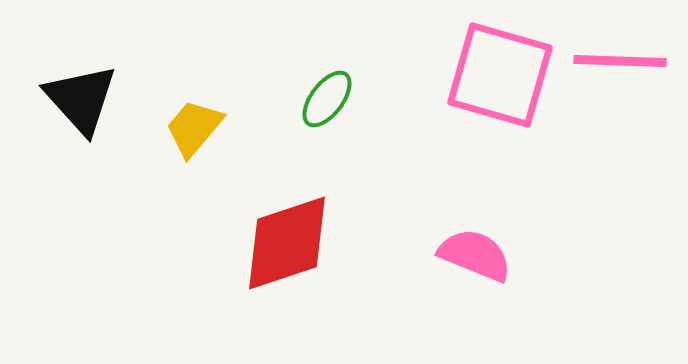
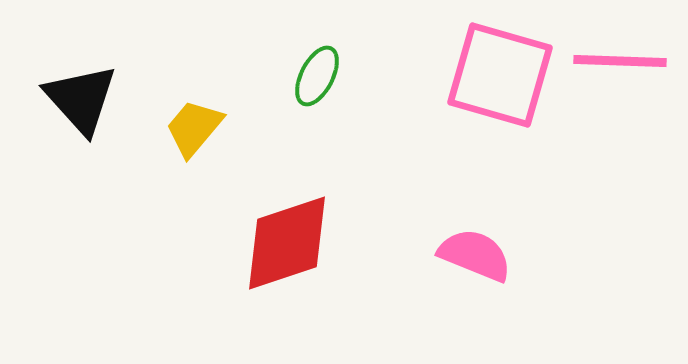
green ellipse: moved 10 px left, 23 px up; rotated 10 degrees counterclockwise
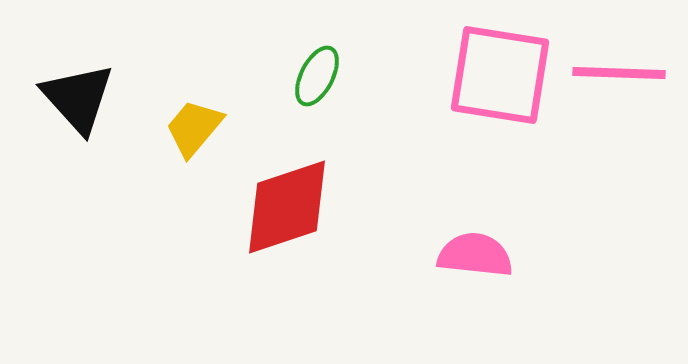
pink line: moved 1 px left, 12 px down
pink square: rotated 7 degrees counterclockwise
black triangle: moved 3 px left, 1 px up
red diamond: moved 36 px up
pink semicircle: rotated 16 degrees counterclockwise
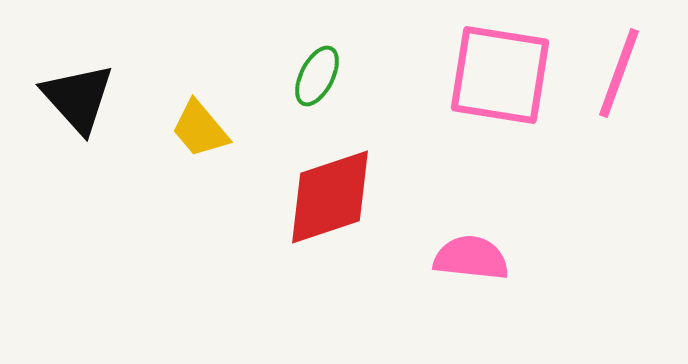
pink line: rotated 72 degrees counterclockwise
yellow trapezoid: moved 6 px right, 1 px down; rotated 80 degrees counterclockwise
red diamond: moved 43 px right, 10 px up
pink semicircle: moved 4 px left, 3 px down
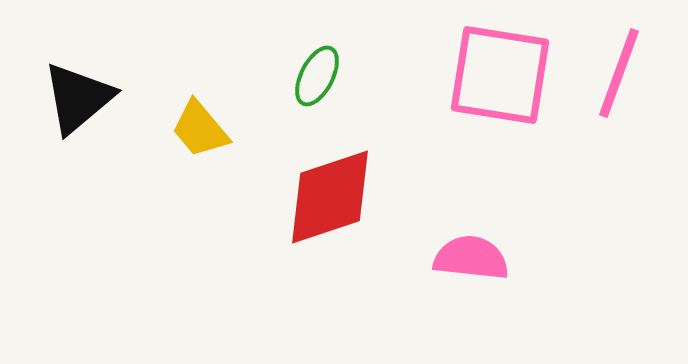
black triangle: rotated 32 degrees clockwise
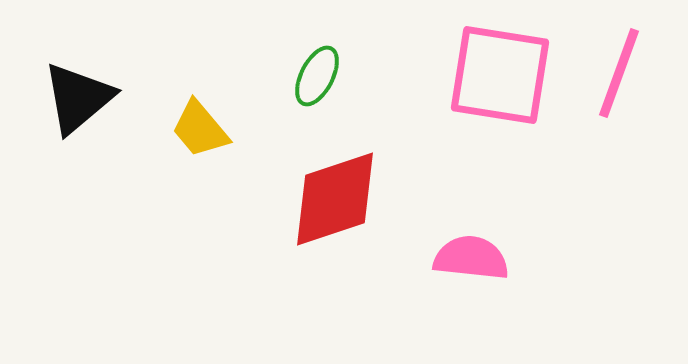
red diamond: moved 5 px right, 2 px down
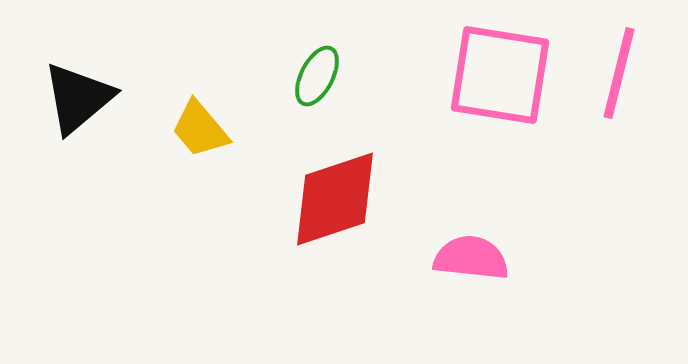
pink line: rotated 6 degrees counterclockwise
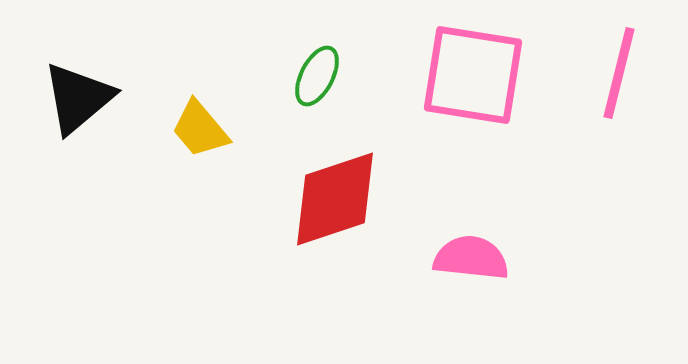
pink square: moved 27 px left
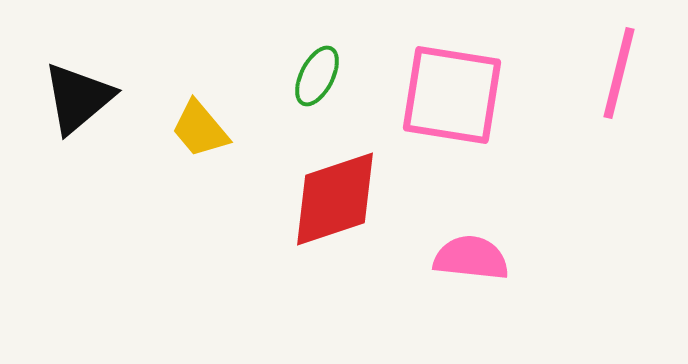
pink square: moved 21 px left, 20 px down
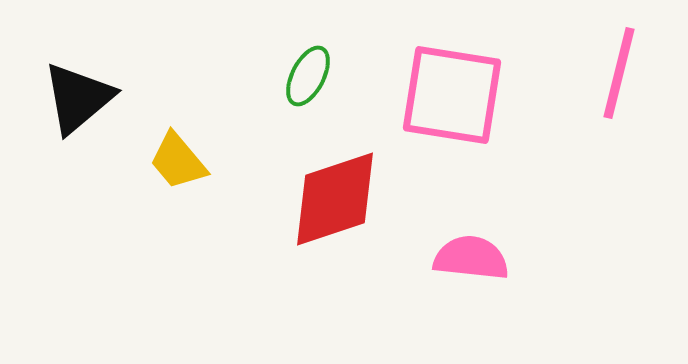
green ellipse: moved 9 px left
yellow trapezoid: moved 22 px left, 32 px down
